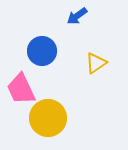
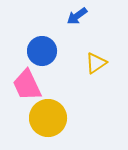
pink trapezoid: moved 6 px right, 4 px up
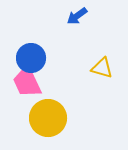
blue circle: moved 11 px left, 7 px down
yellow triangle: moved 6 px right, 5 px down; rotated 50 degrees clockwise
pink trapezoid: moved 3 px up
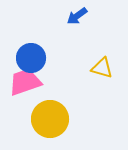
pink trapezoid: moved 2 px left; rotated 96 degrees clockwise
yellow circle: moved 2 px right, 1 px down
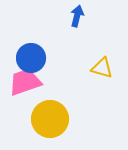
blue arrow: rotated 140 degrees clockwise
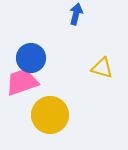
blue arrow: moved 1 px left, 2 px up
pink trapezoid: moved 3 px left
yellow circle: moved 4 px up
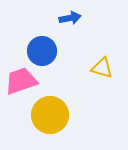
blue arrow: moved 6 px left, 4 px down; rotated 65 degrees clockwise
blue circle: moved 11 px right, 7 px up
pink trapezoid: moved 1 px left, 1 px up
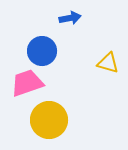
yellow triangle: moved 6 px right, 5 px up
pink trapezoid: moved 6 px right, 2 px down
yellow circle: moved 1 px left, 5 px down
